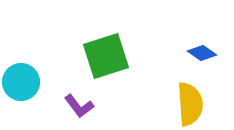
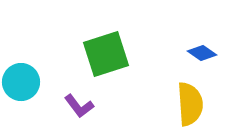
green square: moved 2 px up
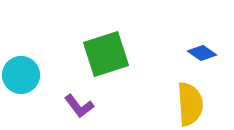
cyan circle: moved 7 px up
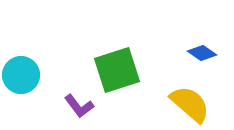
green square: moved 11 px right, 16 px down
yellow semicircle: rotated 45 degrees counterclockwise
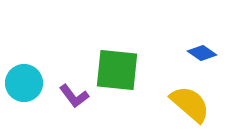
green square: rotated 24 degrees clockwise
cyan circle: moved 3 px right, 8 px down
purple L-shape: moved 5 px left, 10 px up
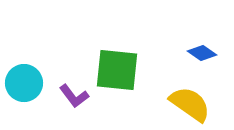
yellow semicircle: rotated 6 degrees counterclockwise
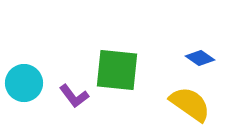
blue diamond: moved 2 px left, 5 px down
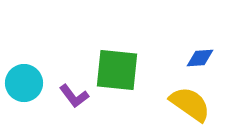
blue diamond: rotated 40 degrees counterclockwise
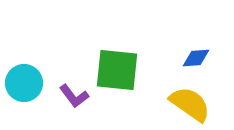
blue diamond: moved 4 px left
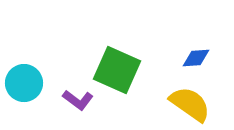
green square: rotated 18 degrees clockwise
purple L-shape: moved 4 px right, 4 px down; rotated 16 degrees counterclockwise
